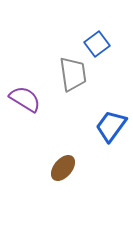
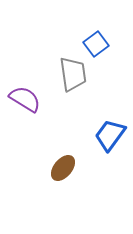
blue square: moved 1 px left
blue trapezoid: moved 1 px left, 9 px down
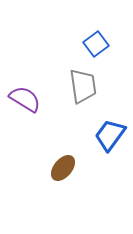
gray trapezoid: moved 10 px right, 12 px down
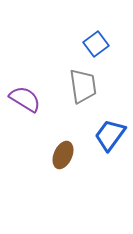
brown ellipse: moved 13 px up; rotated 16 degrees counterclockwise
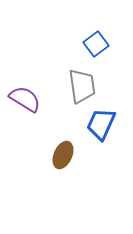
gray trapezoid: moved 1 px left
blue trapezoid: moved 9 px left, 11 px up; rotated 12 degrees counterclockwise
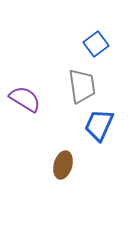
blue trapezoid: moved 2 px left, 1 px down
brown ellipse: moved 10 px down; rotated 8 degrees counterclockwise
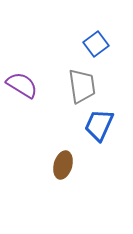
purple semicircle: moved 3 px left, 14 px up
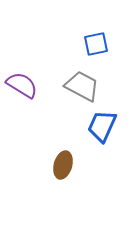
blue square: rotated 25 degrees clockwise
gray trapezoid: rotated 54 degrees counterclockwise
blue trapezoid: moved 3 px right, 1 px down
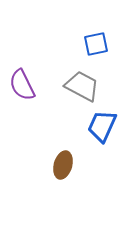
purple semicircle: rotated 148 degrees counterclockwise
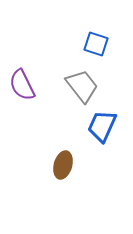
blue square: rotated 30 degrees clockwise
gray trapezoid: rotated 24 degrees clockwise
